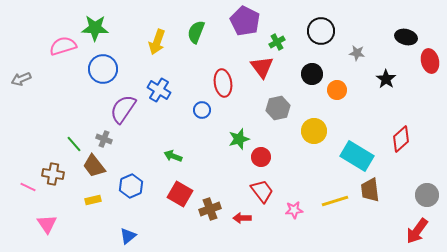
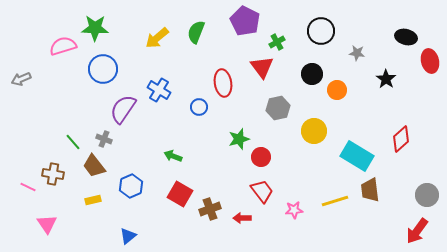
yellow arrow at (157, 42): moved 4 px up; rotated 30 degrees clockwise
blue circle at (202, 110): moved 3 px left, 3 px up
green line at (74, 144): moved 1 px left, 2 px up
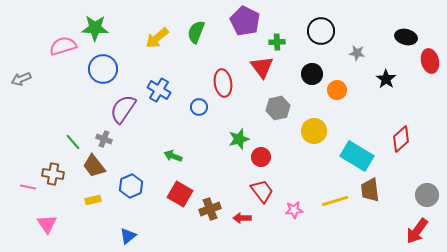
green cross at (277, 42): rotated 28 degrees clockwise
pink line at (28, 187): rotated 14 degrees counterclockwise
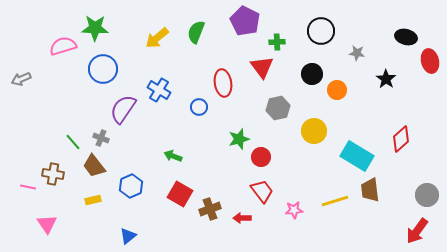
gray cross at (104, 139): moved 3 px left, 1 px up
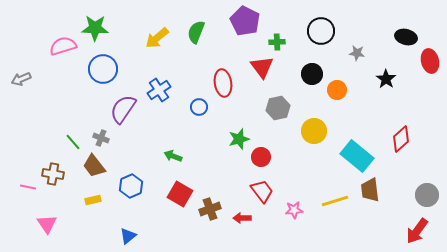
blue cross at (159, 90): rotated 25 degrees clockwise
cyan rectangle at (357, 156): rotated 8 degrees clockwise
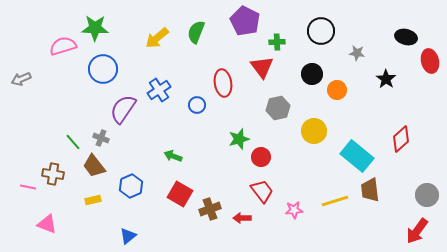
blue circle at (199, 107): moved 2 px left, 2 px up
pink triangle at (47, 224): rotated 35 degrees counterclockwise
